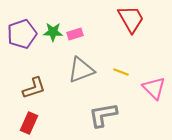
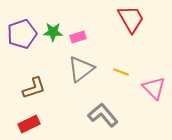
pink rectangle: moved 3 px right, 3 px down
gray triangle: moved 1 px up; rotated 16 degrees counterclockwise
gray L-shape: rotated 60 degrees clockwise
red rectangle: moved 1 px down; rotated 40 degrees clockwise
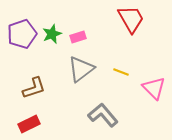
green star: moved 1 px left, 2 px down; rotated 24 degrees counterclockwise
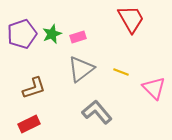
gray L-shape: moved 6 px left, 3 px up
